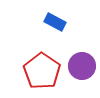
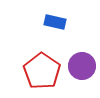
blue rectangle: rotated 15 degrees counterclockwise
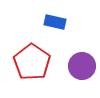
red pentagon: moved 10 px left, 9 px up
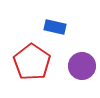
blue rectangle: moved 5 px down
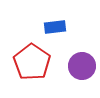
blue rectangle: rotated 20 degrees counterclockwise
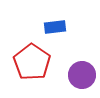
purple circle: moved 9 px down
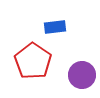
red pentagon: moved 1 px right, 1 px up
